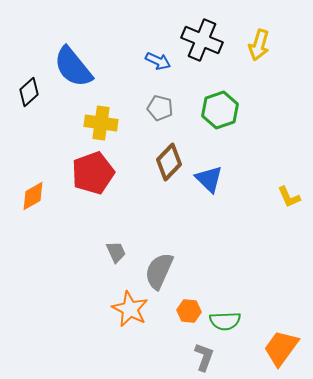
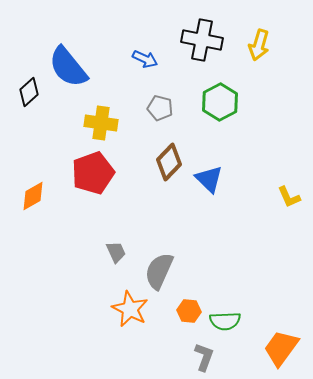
black cross: rotated 12 degrees counterclockwise
blue arrow: moved 13 px left, 2 px up
blue semicircle: moved 5 px left
green hexagon: moved 8 px up; rotated 9 degrees counterclockwise
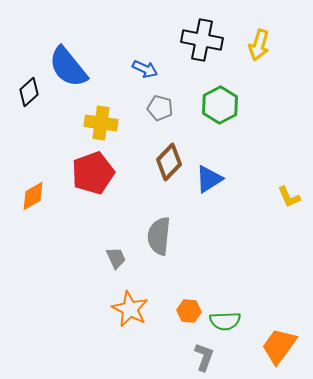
blue arrow: moved 10 px down
green hexagon: moved 3 px down
blue triangle: rotated 44 degrees clockwise
gray trapezoid: moved 6 px down
gray semicircle: moved 35 px up; rotated 18 degrees counterclockwise
orange trapezoid: moved 2 px left, 2 px up
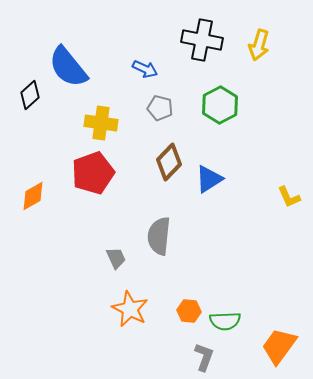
black diamond: moved 1 px right, 3 px down
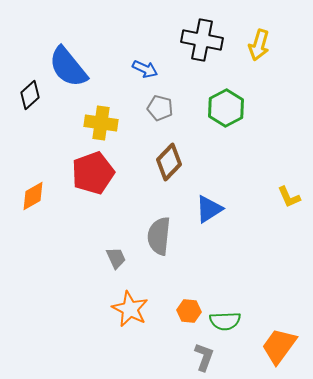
green hexagon: moved 6 px right, 3 px down
blue triangle: moved 30 px down
